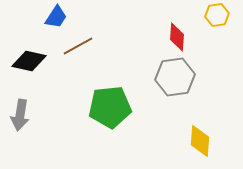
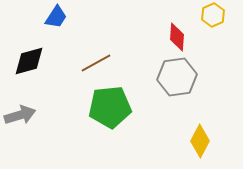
yellow hexagon: moved 4 px left; rotated 15 degrees counterclockwise
brown line: moved 18 px right, 17 px down
black diamond: rotated 28 degrees counterclockwise
gray hexagon: moved 2 px right
gray arrow: rotated 116 degrees counterclockwise
yellow diamond: rotated 24 degrees clockwise
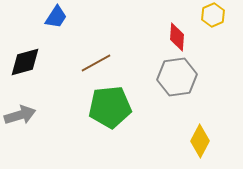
black diamond: moved 4 px left, 1 px down
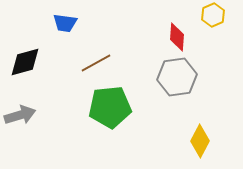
blue trapezoid: moved 9 px right, 6 px down; rotated 65 degrees clockwise
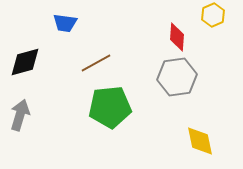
gray arrow: rotated 56 degrees counterclockwise
yellow diamond: rotated 40 degrees counterclockwise
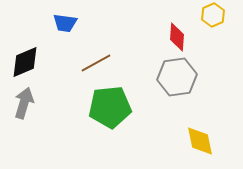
black diamond: rotated 8 degrees counterclockwise
gray arrow: moved 4 px right, 12 px up
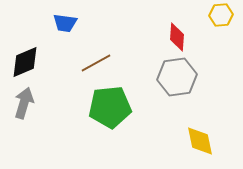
yellow hexagon: moved 8 px right; rotated 20 degrees clockwise
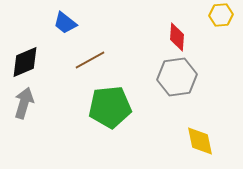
blue trapezoid: rotated 30 degrees clockwise
brown line: moved 6 px left, 3 px up
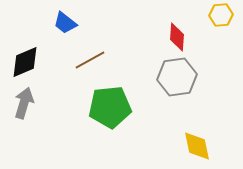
yellow diamond: moved 3 px left, 5 px down
